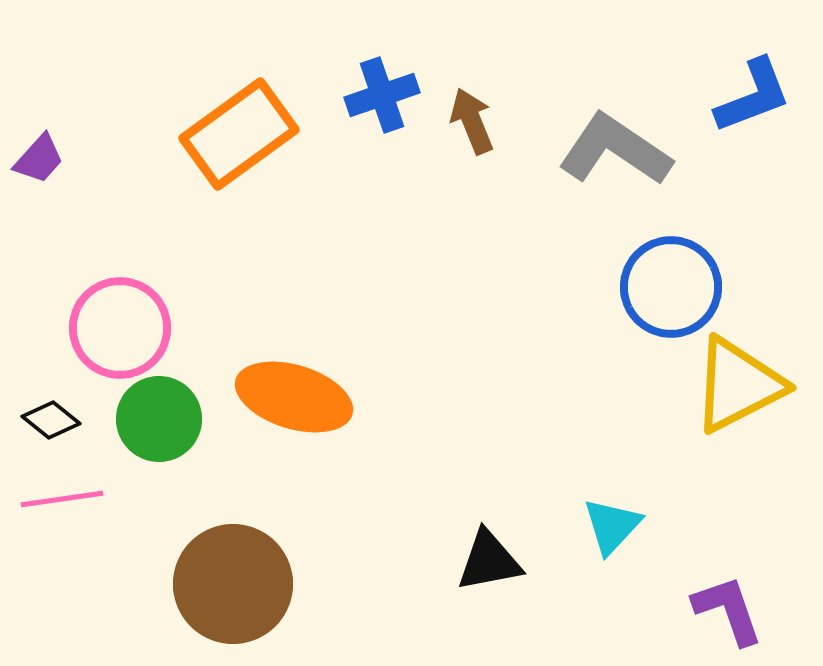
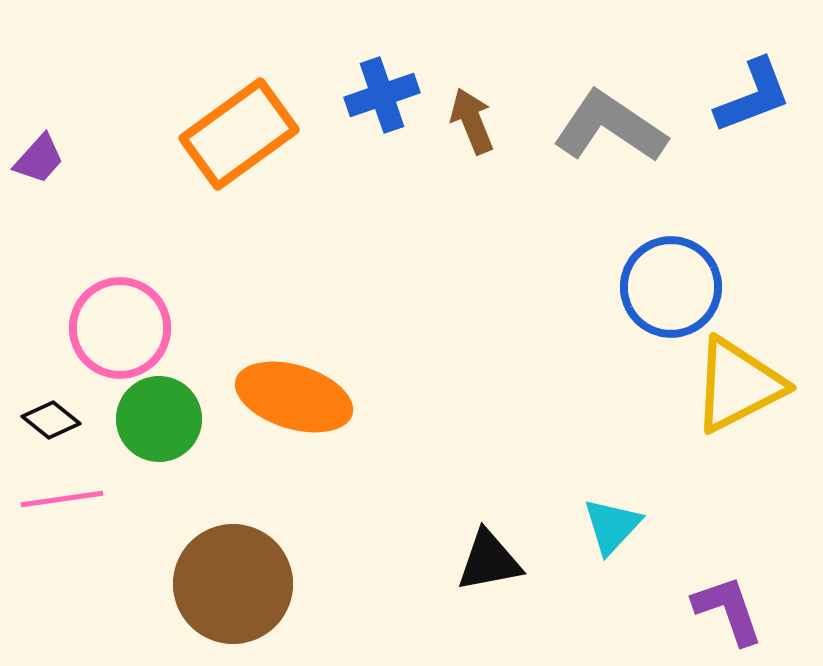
gray L-shape: moved 5 px left, 23 px up
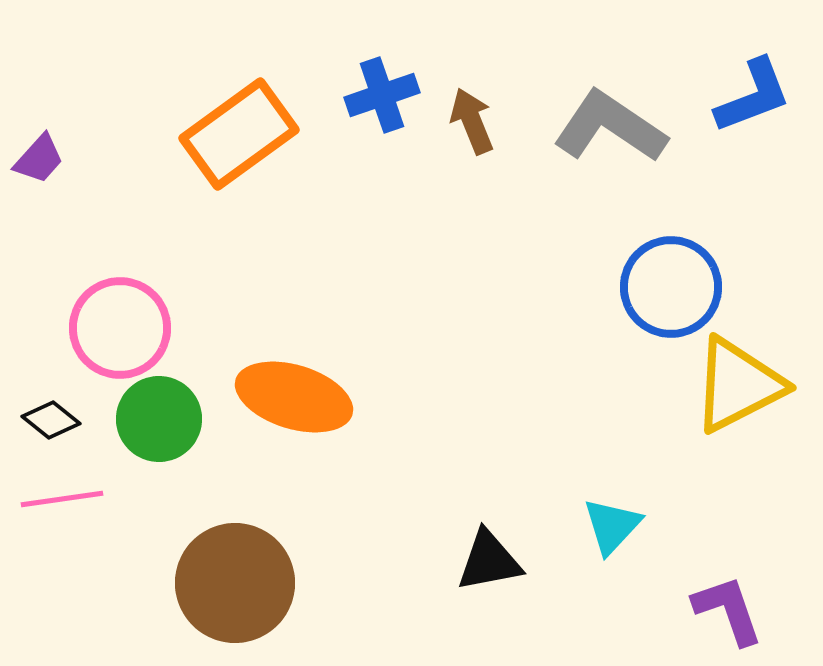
brown circle: moved 2 px right, 1 px up
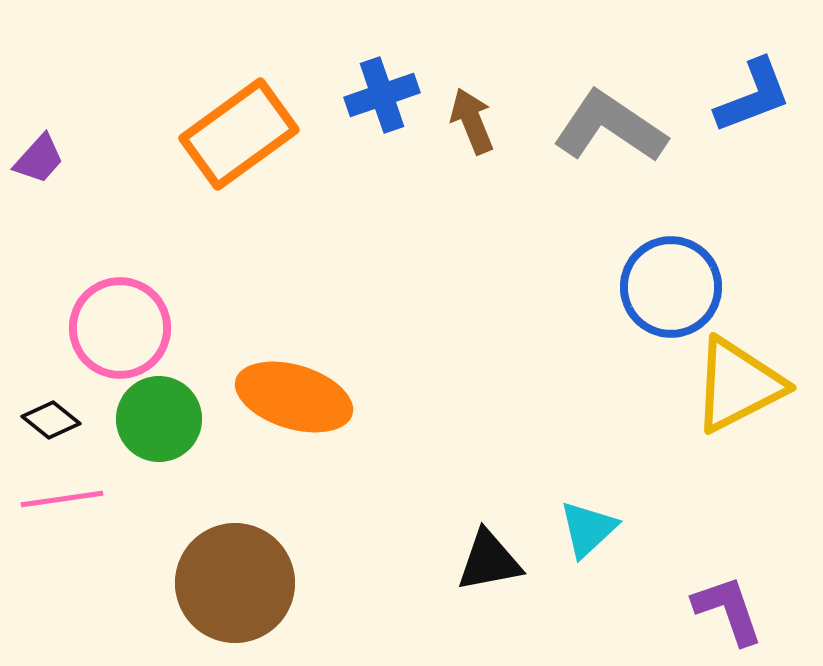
cyan triangle: moved 24 px left, 3 px down; rotated 4 degrees clockwise
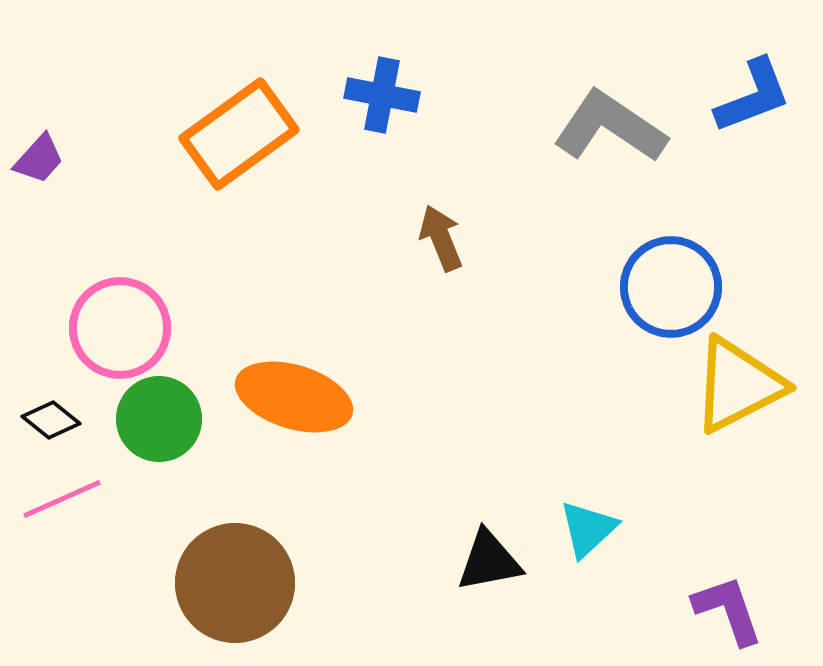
blue cross: rotated 30 degrees clockwise
brown arrow: moved 31 px left, 117 px down
pink line: rotated 16 degrees counterclockwise
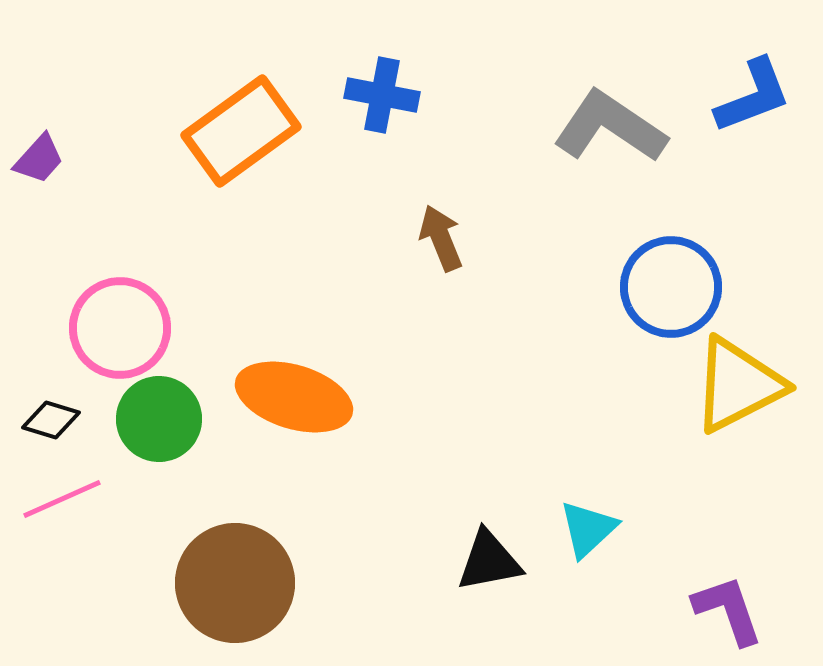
orange rectangle: moved 2 px right, 3 px up
black diamond: rotated 22 degrees counterclockwise
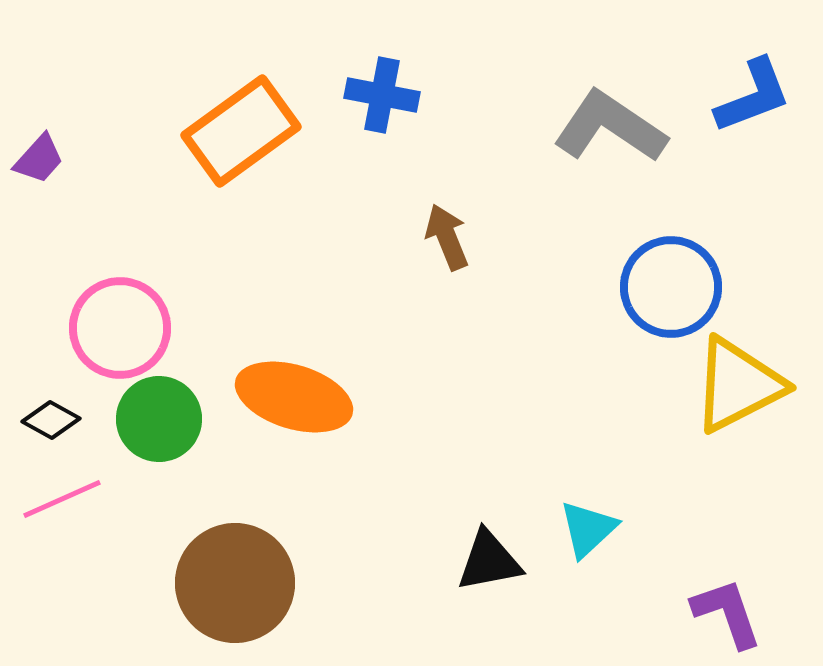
brown arrow: moved 6 px right, 1 px up
black diamond: rotated 12 degrees clockwise
purple L-shape: moved 1 px left, 3 px down
